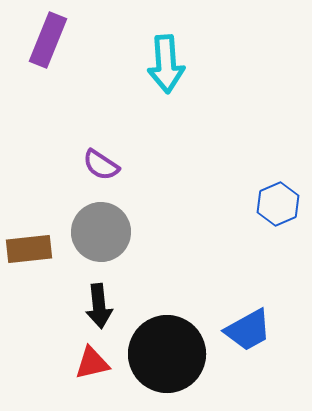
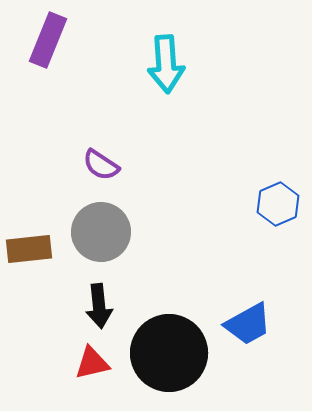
blue trapezoid: moved 6 px up
black circle: moved 2 px right, 1 px up
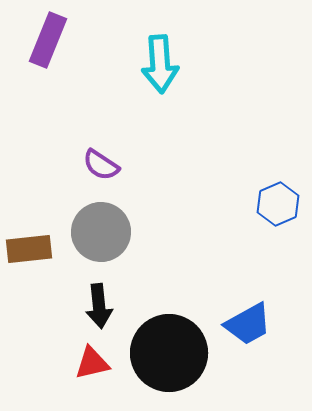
cyan arrow: moved 6 px left
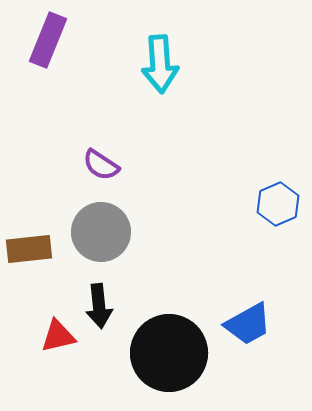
red triangle: moved 34 px left, 27 px up
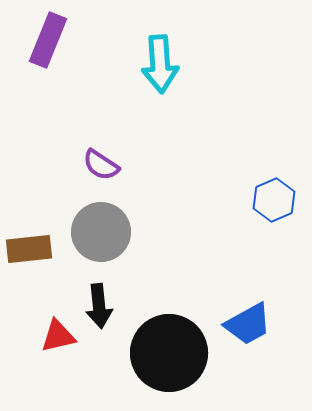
blue hexagon: moved 4 px left, 4 px up
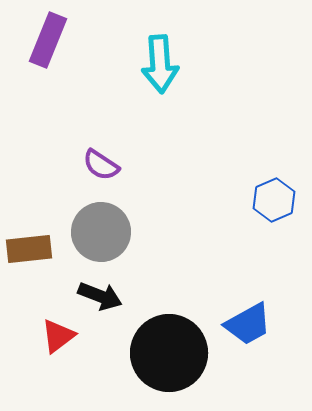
black arrow: moved 1 px right, 10 px up; rotated 63 degrees counterclockwise
red triangle: rotated 24 degrees counterclockwise
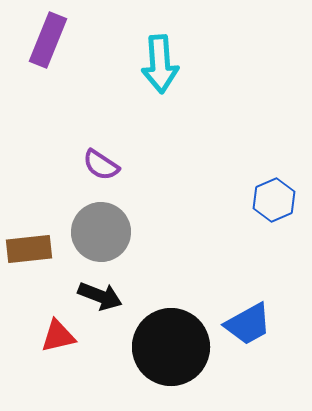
red triangle: rotated 24 degrees clockwise
black circle: moved 2 px right, 6 px up
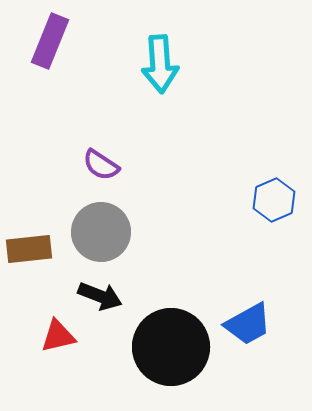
purple rectangle: moved 2 px right, 1 px down
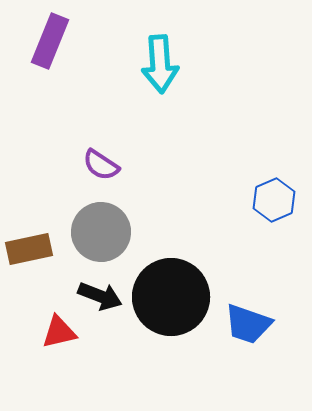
brown rectangle: rotated 6 degrees counterclockwise
blue trapezoid: rotated 48 degrees clockwise
red triangle: moved 1 px right, 4 px up
black circle: moved 50 px up
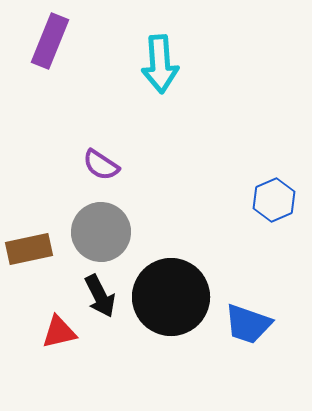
black arrow: rotated 42 degrees clockwise
